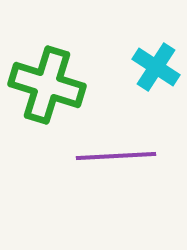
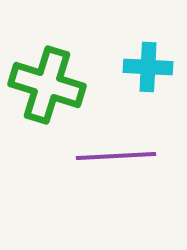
cyan cross: moved 8 px left; rotated 30 degrees counterclockwise
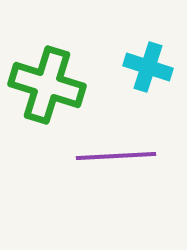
cyan cross: rotated 15 degrees clockwise
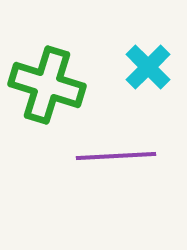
cyan cross: rotated 27 degrees clockwise
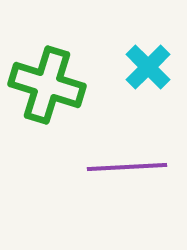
purple line: moved 11 px right, 11 px down
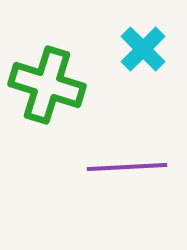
cyan cross: moved 5 px left, 18 px up
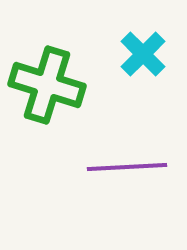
cyan cross: moved 5 px down
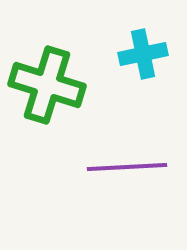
cyan cross: rotated 33 degrees clockwise
